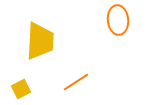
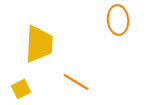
yellow trapezoid: moved 1 px left, 3 px down
orange line: rotated 64 degrees clockwise
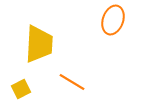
orange ellipse: moved 5 px left; rotated 24 degrees clockwise
orange line: moved 4 px left
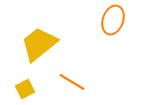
yellow trapezoid: rotated 132 degrees counterclockwise
yellow square: moved 4 px right
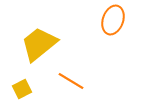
orange line: moved 1 px left, 1 px up
yellow square: moved 3 px left
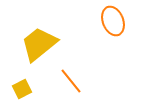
orange ellipse: moved 1 px down; rotated 40 degrees counterclockwise
orange line: rotated 20 degrees clockwise
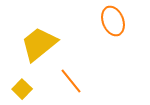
yellow square: rotated 18 degrees counterclockwise
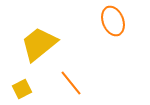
orange line: moved 2 px down
yellow square: rotated 18 degrees clockwise
